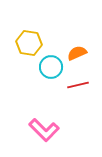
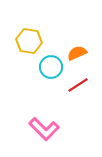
yellow hexagon: moved 2 px up
red line: rotated 20 degrees counterclockwise
pink L-shape: moved 1 px up
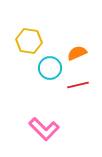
cyan circle: moved 1 px left, 1 px down
red line: rotated 20 degrees clockwise
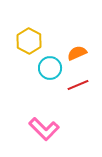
yellow hexagon: rotated 20 degrees clockwise
red line: rotated 10 degrees counterclockwise
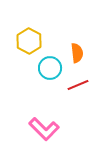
orange semicircle: rotated 108 degrees clockwise
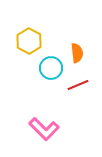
cyan circle: moved 1 px right
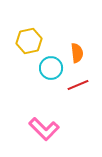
yellow hexagon: rotated 20 degrees clockwise
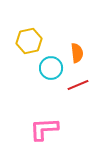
pink L-shape: rotated 132 degrees clockwise
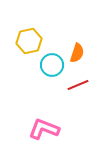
orange semicircle: rotated 24 degrees clockwise
cyan circle: moved 1 px right, 3 px up
pink L-shape: rotated 24 degrees clockwise
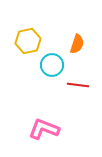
yellow hexagon: moved 1 px left
orange semicircle: moved 9 px up
red line: rotated 30 degrees clockwise
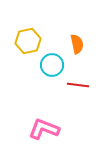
orange semicircle: rotated 30 degrees counterclockwise
